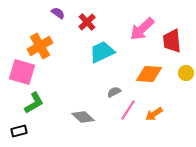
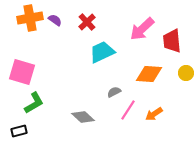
purple semicircle: moved 3 px left, 7 px down
orange cross: moved 10 px left, 28 px up; rotated 20 degrees clockwise
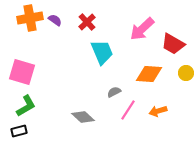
red trapezoid: moved 1 px right, 3 px down; rotated 55 degrees counterclockwise
cyan trapezoid: rotated 92 degrees clockwise
green L-shape: moved 8 px left, 3 px down
orange arrow: moved 4 px right, 3 px up; rotated 18 degrees clockwise
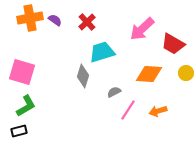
cyan trapezoid: rotated 84 degrees counterclockwise
gray diamond: moved 41 px up; rotated 65 degrees clockwise
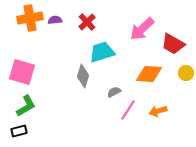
purple semicircle: rotated 40 degrees counterclockwise
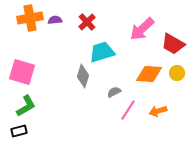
yellow circle: moved 9 px left
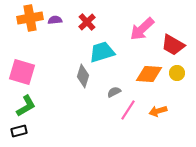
red trapezoid: moved 1 px down
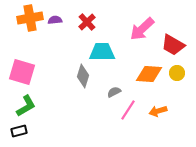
cyan trapezoid: rotated 16 degrees clockwise
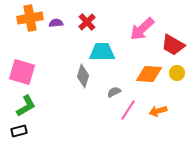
purple semicircle: moved 1 px right, 3 px down
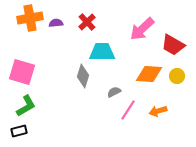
yellow circle: moved 3 px down
